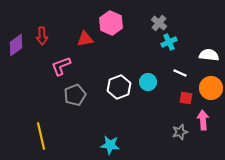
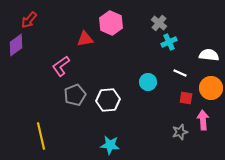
red arrow: moved 13 px left, 16 px up; rotated 42 degrees clockwise
pink L-shape: rotated 15 degrees counterclockwise
white hexagon: moved 11 px left, 13 px down; rotated 15 degrees clockwise
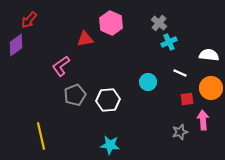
red square: moved 1 px right, 1 px down; rotated 16 degrees counterclockwise
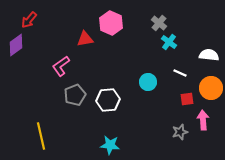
cyan cross: rotated 28 degrees counterclockwise
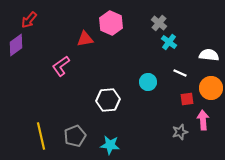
gray pentagon: moved 41 px down
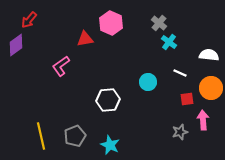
cyan star: rotated 18 degrees clockwise
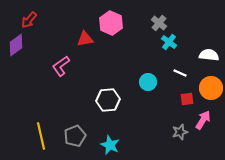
pink arrow: rotated 36 degrees clockwise
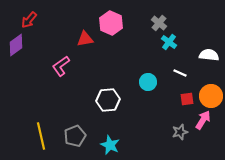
orange circle: moved 8 px down
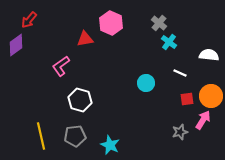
cyan circle: moved 2 px left, 1 px down
white hexagon: moved 28 px left; rotated 20 degrees clockwise
gray pentagon: rotated 15 degrees clockwise
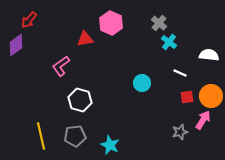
cyan circle: moved 4 px left
red square: moved 2 px up
